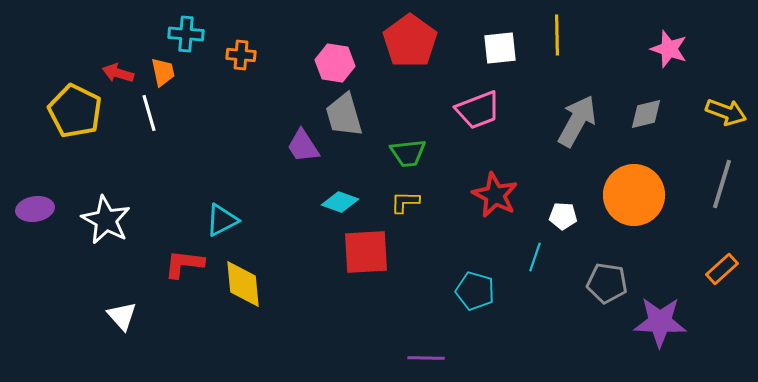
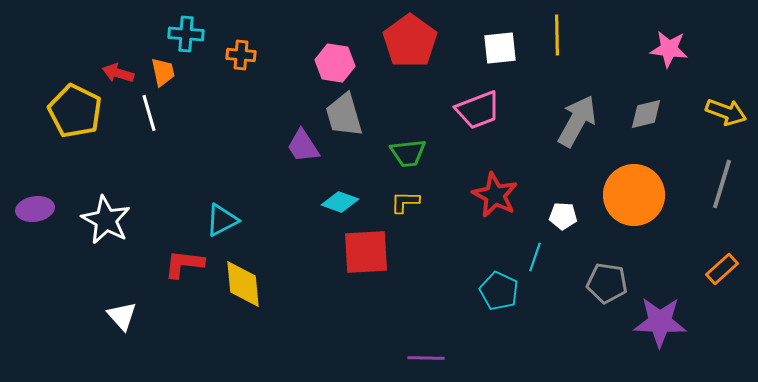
pink star: rotated 12 degrees counterclockwise
cyan pentagon: moved 24 px right; rotated 9 degrees clockwise
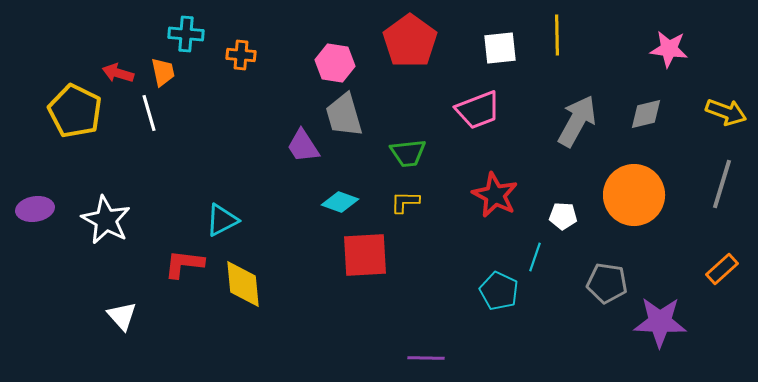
red square: moved 1 px left, 3 px down
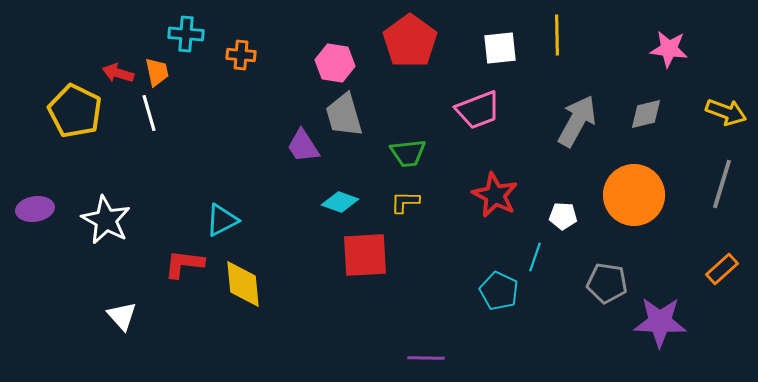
orange trapezoid: moved 6 px left
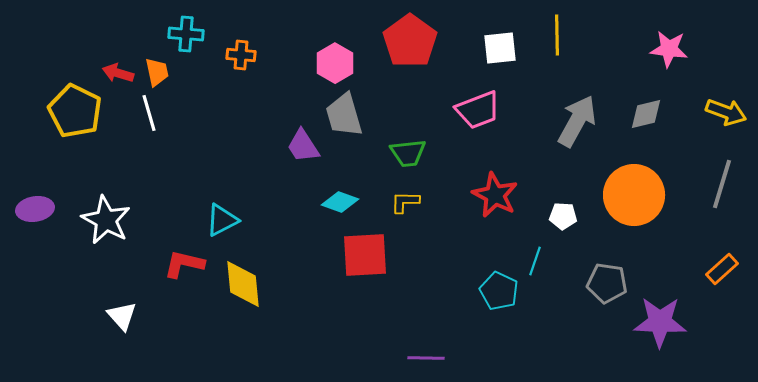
pink hexagon: rotated 21 degrees clockwise
cyan line: moved 4 px down
red L-shape: rotated 6 degrees clockwise
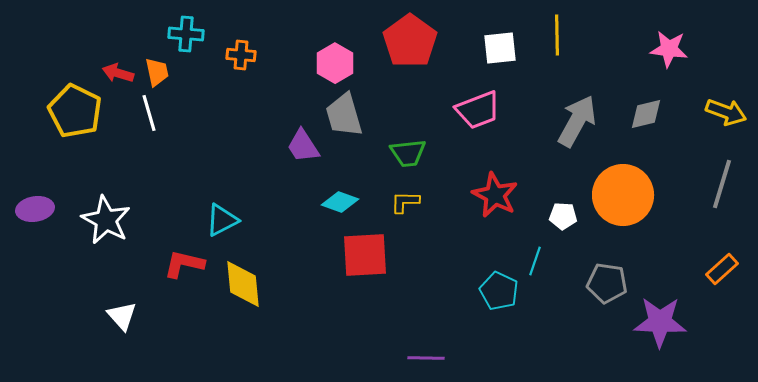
orange circle: moved 11 px left
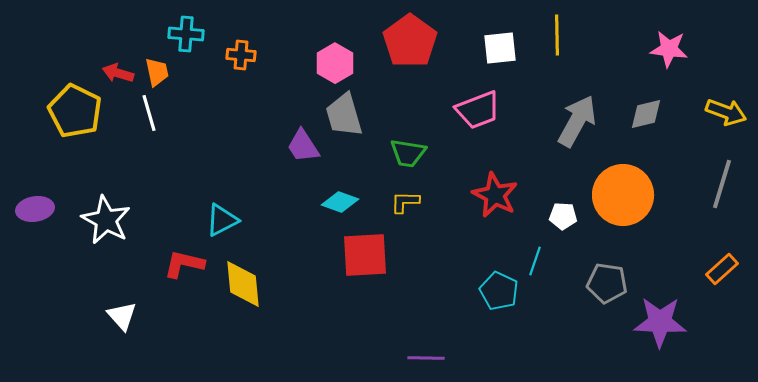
green trapezoid: rotated 15 degrees clockwise
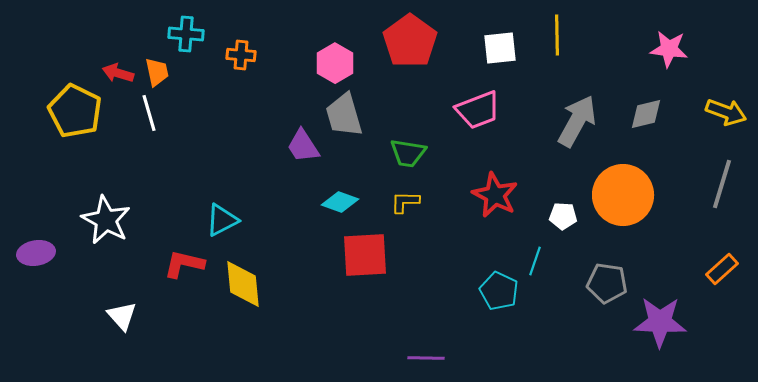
purple ellipse: moved 1 px right, 44 px down
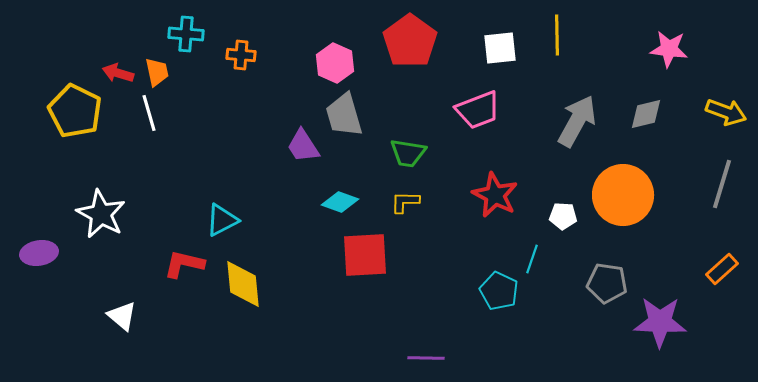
pink hexagon: rotated 6 degrees counterclockwise
white star: moved 5 px left, 6 px up
purple ellipse: moved 3 px right
cyan line: moved 3 px left, 2 px up
white triangle: rotated 8 degrees counterclockwise
